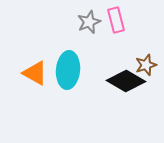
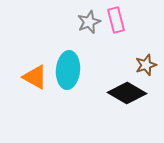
orange triangle: moved 4 px down
black diamond: moved 1 px right, 12 px down
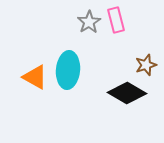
gray star: rotated 10 degrees counterclockwise
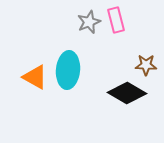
gray star: rotated 10 degrees clockwise
brown star: rotated 20 degrees clockwise
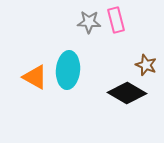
gray star: rotated 25 degrees clockwise
brown star: rotated 20 degrees clockwise
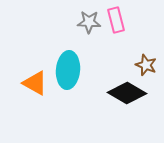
orange triangle: moved 6 px down
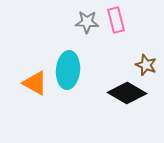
gray star: moved 2 px left
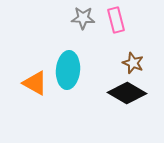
gray star: moved 4 px left, 4 px up
brown star: moved 13 px left, 2 px up
